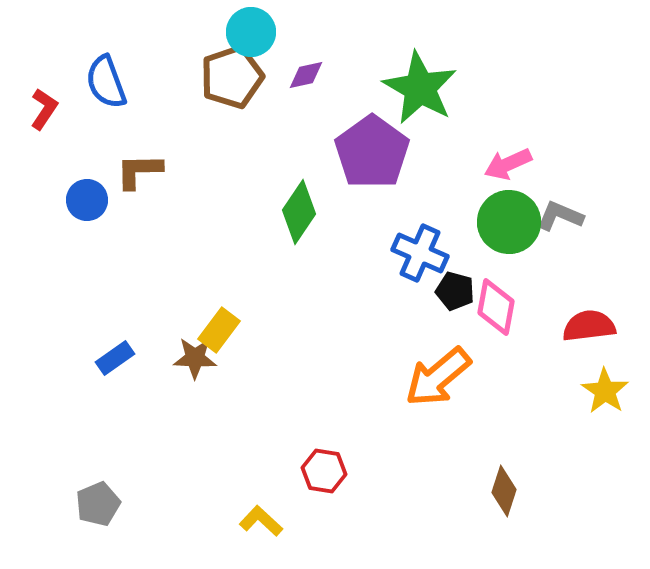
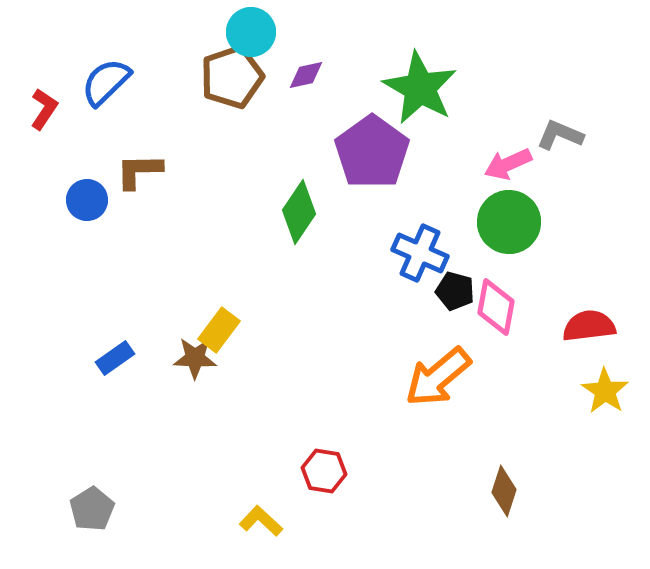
blue semicircle: rotated 66 degrees clockwise
gray L-shape: moved 81 px up
gray pentagon: moved 6 px left, 5 px down; rotated 9 degrees counterclockwise
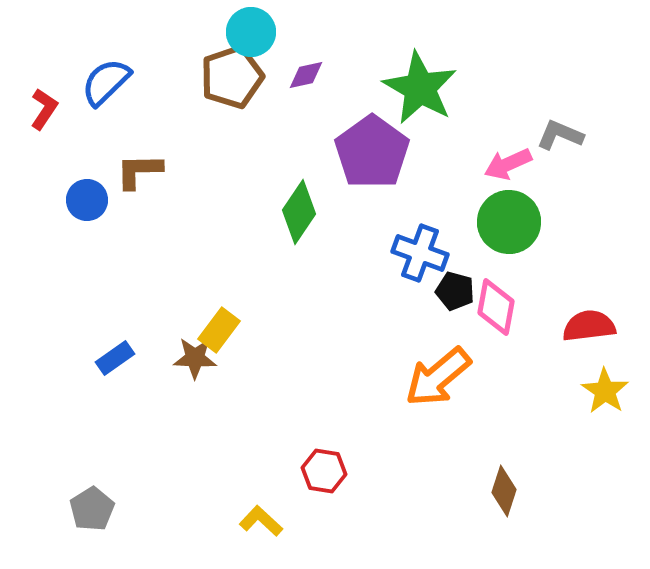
blue cross: rotated 4 degrees counterclockwise
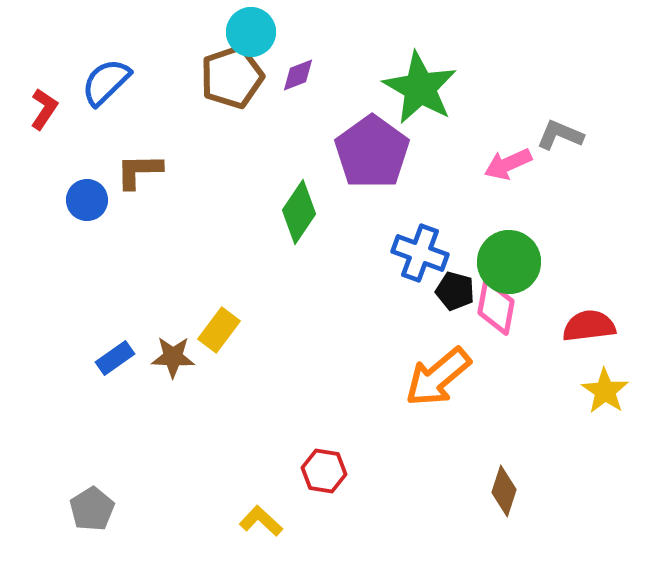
purple diamond: moved 8 px left; rotated 9 degrees counterclockwise
green circle: moved 40 px down
brown star: moved 22 px left, 1 px up
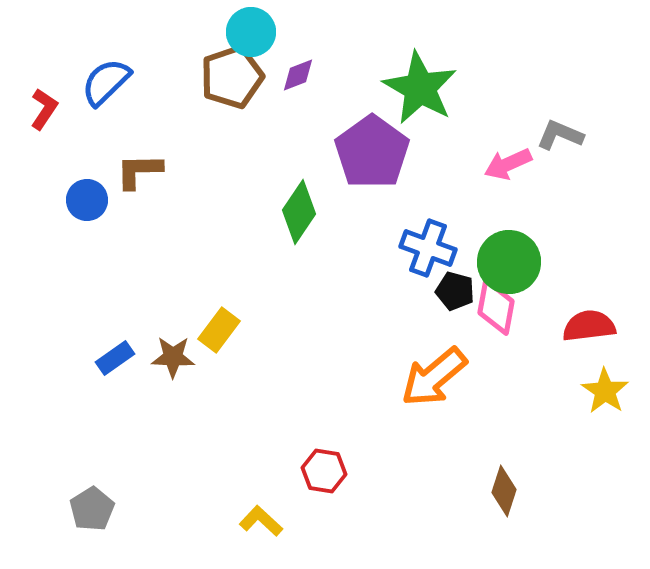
blue cross: moved 8 px right, 5 px up
orange arrow: moved 4 px left
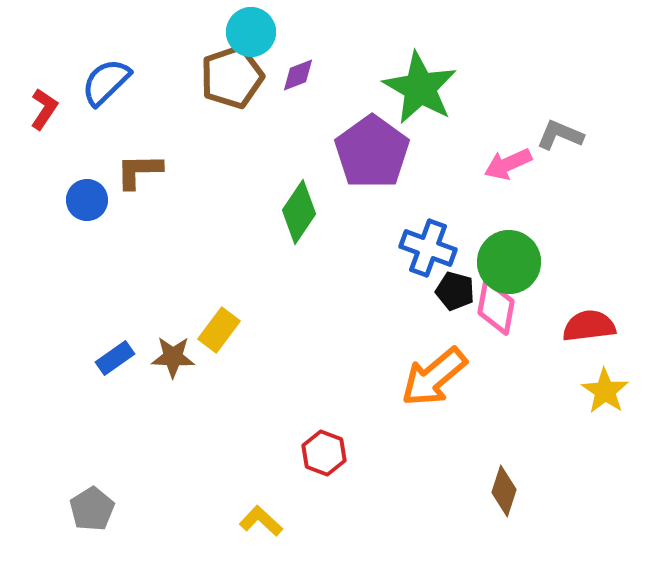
red hexagon: moved 18 px up; rotated 12 degrees clockwise
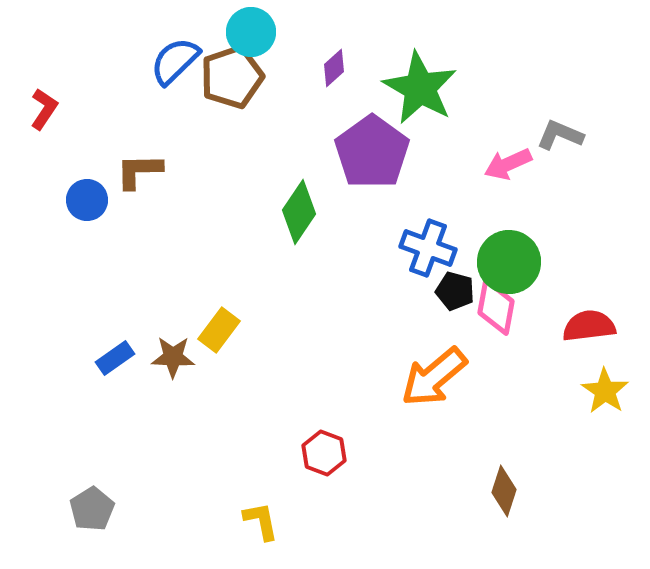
purple diamond: moved 36 px right, 7 px up; rotated 21 degrees counterclockwise
blue semicircle: moved 69 px right, 21 px up
yellow L-shape: rotated 36 degrees clockwise
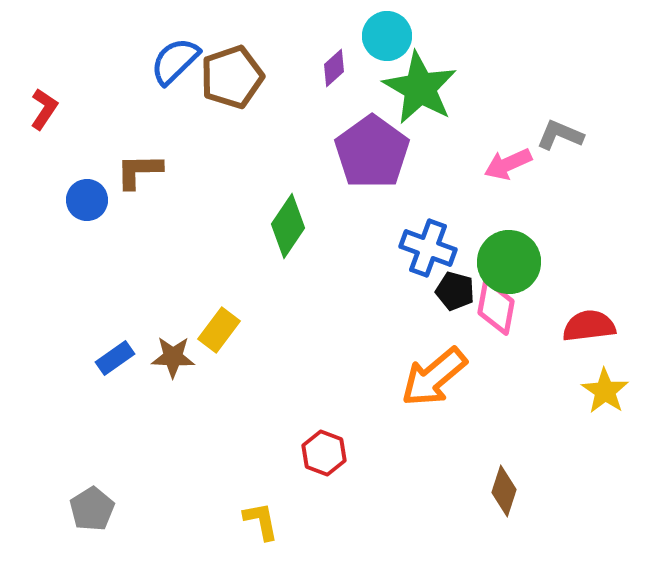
cyan circle: moved 136 px right, 4 px down
green diamond: moved 11 px left, 14 px down
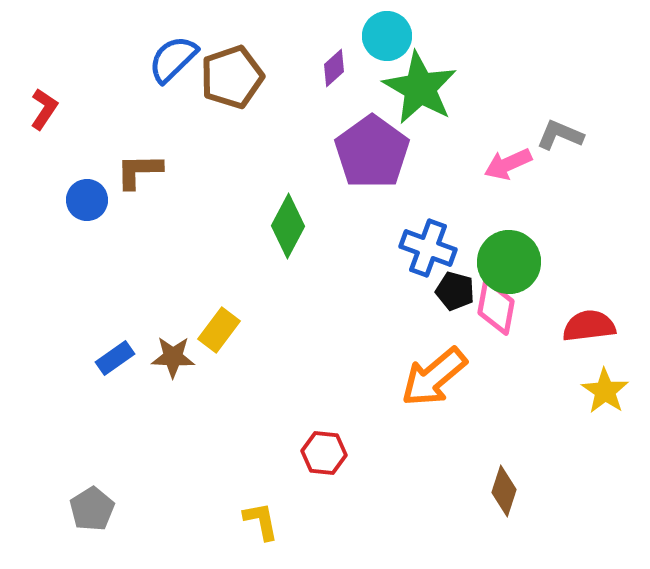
blue semicircle: moved 2 px left, 2 px up
green diamond: rotated 6 degrees counterclockwise
red hexagon: rotated 15 degrees counterclockwise
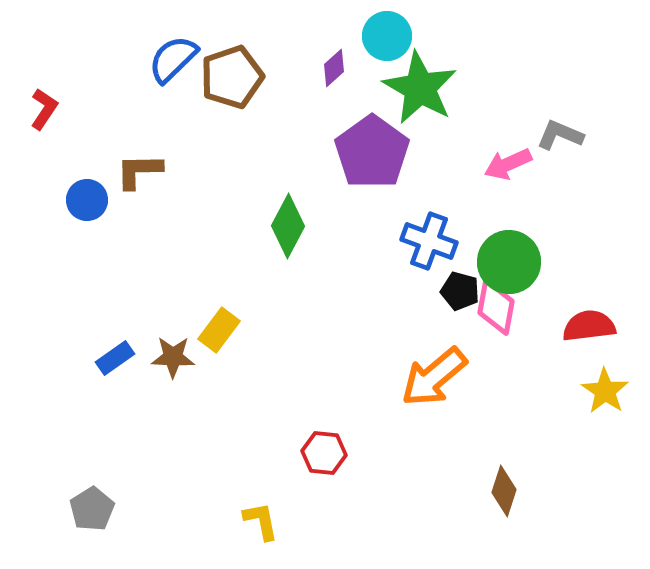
blue cross: moved 1 px right, 7 px up
black pentagon: moved 5 px right
